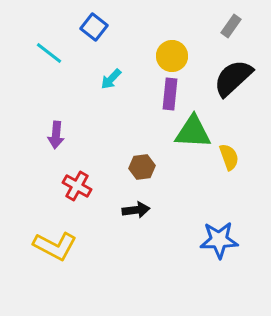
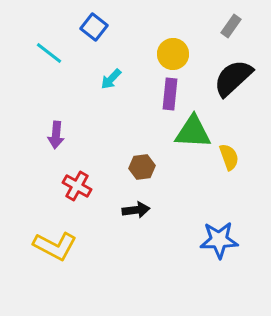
yellow circle: moved 1 px right, 2 px up
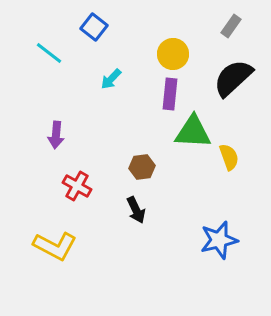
black arrow: rotated 72 degrees clockwise
blue star: rotated 12 degrees counterclockwise
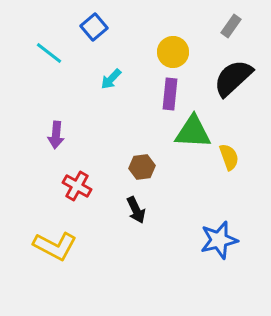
blue square: rotated 12 degrees clockwise
yellow circle: moved 2 px up
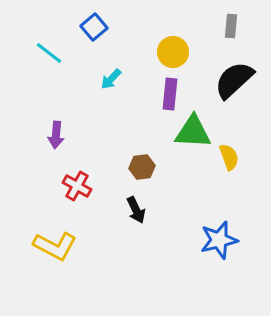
gray rectangle: rotated 30 degrees counterclockwise
black semicircle: moved 1 px right, 2 px down
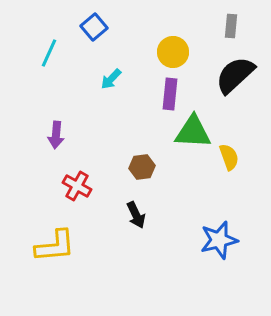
cyan line: rotated 76 degrees clockwise
black semicircle: moved 1 px right, 5 px up
black arrow: moved 5 px down
yellow L-shape: rotated 33 degrees counterclockwise
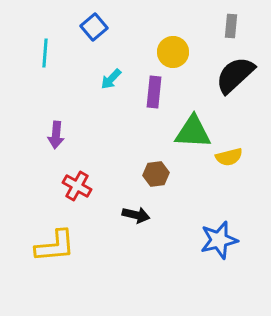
cyan line: moved 4 px left; rotated 20 degrees counterclockwise
purple rectangle: moved 16 px left, 2 px up
yellow semicircle: rotated 96 degrees clockwise
brown hexagon: moved 14 px right, 7 px down
black arrow: rotated 52 degrees counterclockwise
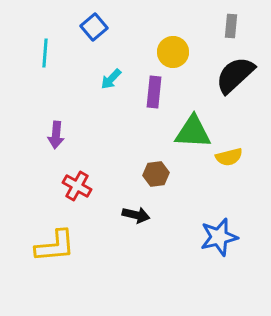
blue star: moved 3 px up
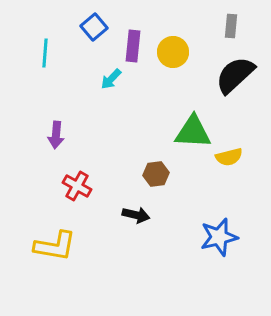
purple rectangle: moved 21 px left, 46 px up
yellow L-shape: rotated 15 degrees clockwise
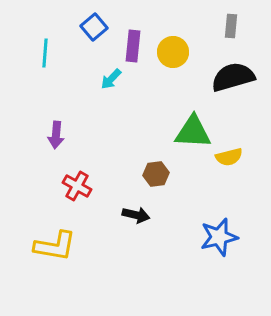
black semicircle: moved 2 px left, 2 px down; rotated 27 degrees clockwise
